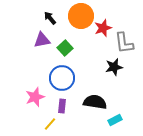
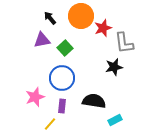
black semicircle: moved 1 px left, 1 px up
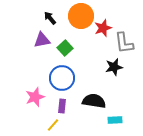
cyan rectangle: rotated 24 degrees clockwise
yellow line: moved 3 px right, 1 px down
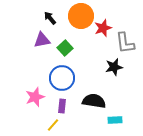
gray L-shape: moved 1 px right
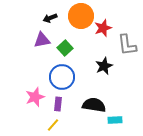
black arrow: rotated 72 degrees counterclockwise
gray L-shape: moved 2 px right, 2 px down
black star: moved 10 px left, 1 px up; rotated 12 degrees counterclockwise
blue circle: moved 1 px up
black semicircle: moved 4 px down
purple rectangle: moved 4 px left, 2 px up
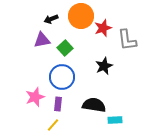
black arrow: moved 1 px right, 1 px down
gray L-shape: moved 5 px up
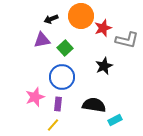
gray L-shape: rotated 70 degrees counterclockwise
cyan rectangle: rotated 24 degrees counterclockwise
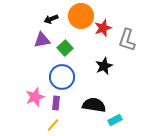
gray L-shape: rotated 95 degrees clockwise
purple rectangle: moved 2 px left, 1 px up
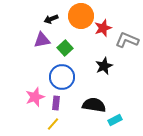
gray L-shape: rotated 95 degrees clockwise
yellow line: moved 1 px up
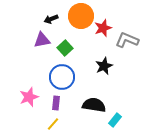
pink star: moved 6 px left
cyan rectangle: rotated 24 degrees counterclockwise
